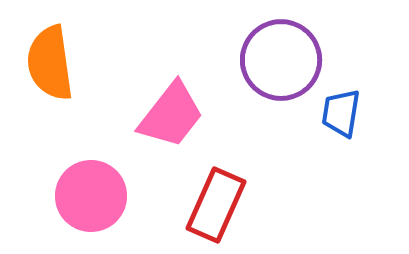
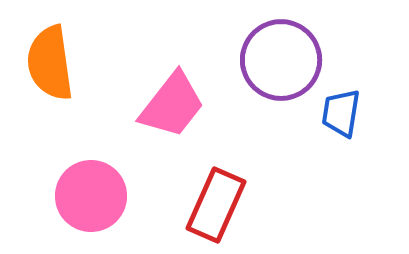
pink trapezoid: moved 1 px right, 10 px up
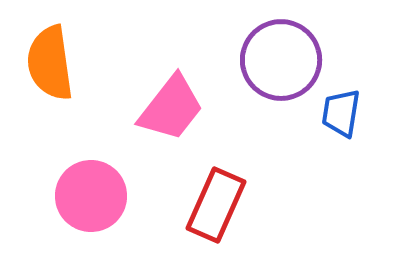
pink trapezoid: moved 1 px left, 3 px down
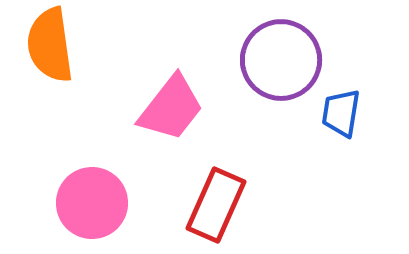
orange semicircle: moved 18 px up
pink circle: moved 1 px right, 7 px down
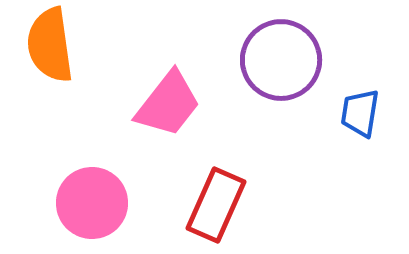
pink trapezoid: moved 3 px left, 4 px up
blue trapezoid: moved 19 px right
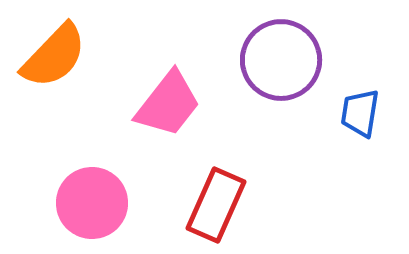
orange semicircle: moved 4 px right, 11 px down; rotated 128 degrees counterclockwise
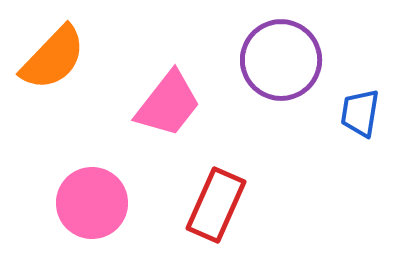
orange semicircle: moved 1 px left, 2 px down
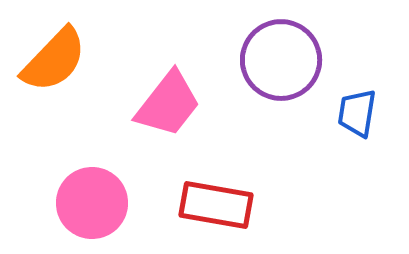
orange semicircle: moved 1 px right, 2 px down
blue trapezoid: moved 3 px left
red rectangle: rotated 76 degrees clockwise
